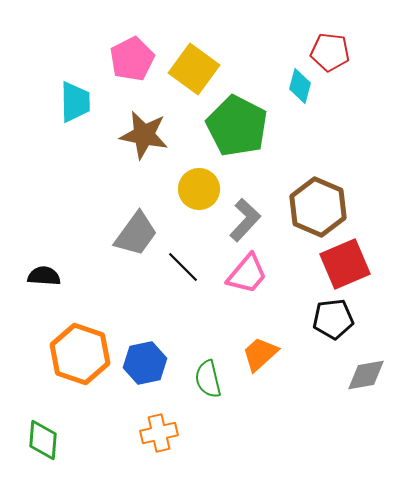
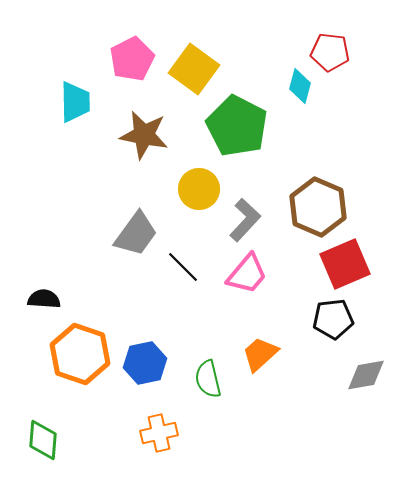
black semicircle: moved 23 px down
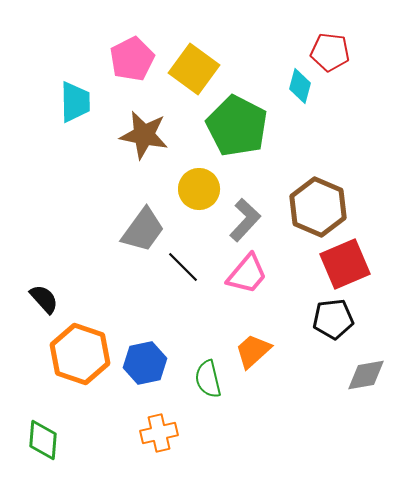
gray trapezoid: moved 7 px right, 4 px up
black semicircle: rotated 44 degrees clockwise
orange trapezoid: moved 7 px left, 3 px up
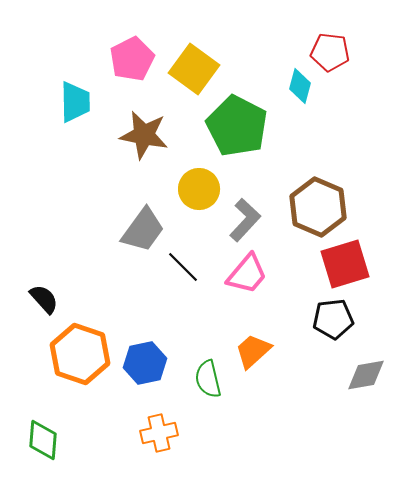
red square: rotated 6 degrees clockwise
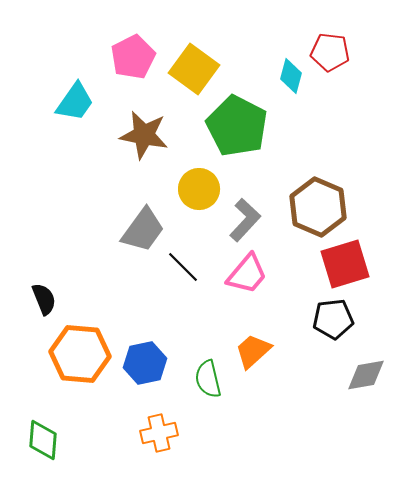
pink pentagon: moved 1 px right, 2 px up
cyan diamond: moved 9 px left, 10 px up
cyan trapezoid: rotated 36 degrees clockwise
black semicircle: rotated 20 degrees clockwise
orange hexagon: rotated 14 degrees counterclockwise
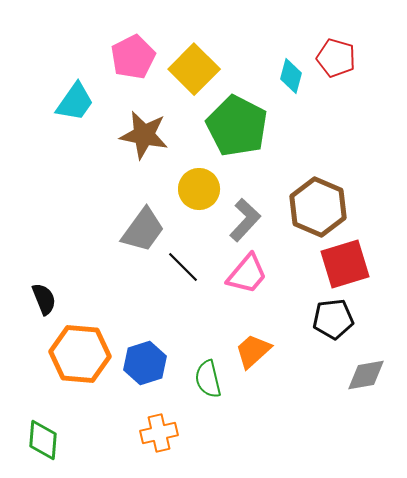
red pentagon: moved 6 px right, 6 px down; rotated 9 degrees clockwise
yellow square: rotated 9 degrees clockwise
blue hexagon: rotated 6 degrees counterclockwise
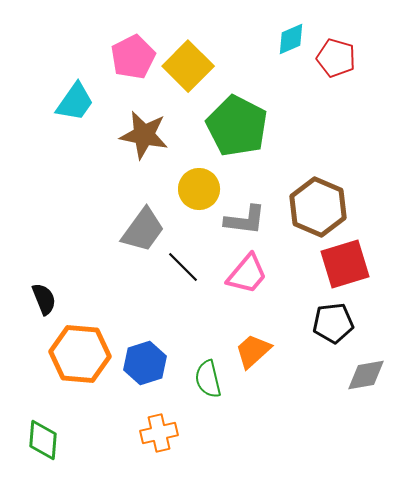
yellow square: moved 6 px left, 3 px up
cyan diamond: moved 37 px up; rotated 52 degrees clockwise
gray L-shape: rotated 54 degrees clockwise
black pentagon: moved 4 px down
